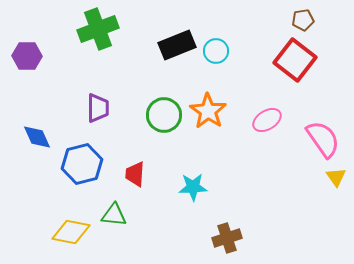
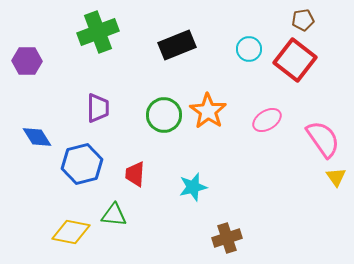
green cross: moved 3 px down
cyan circle: moved 33 px right, 2 px up
purple hexagon: moved 5 px down
blue diamond: rotated 8 degrees counterclockwise
cyan star: rotated 12 degrees counterclockwise
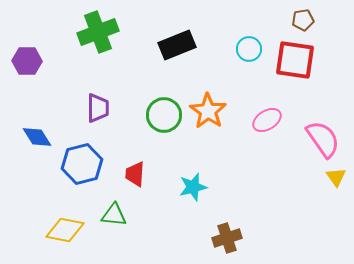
red square: rotated 30 degrees counterclockwise
yellow diamond: moved 6 px left, 2 px up
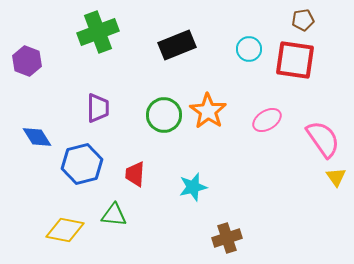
purple hexagon: rotated 20 degrees clockwise
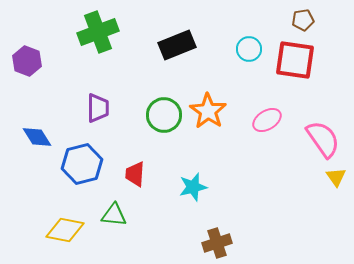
brown cross: moved 10 px left, 5 px down
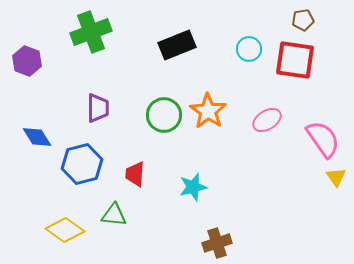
green cross: moved 7 px left
yellow diamond: rotated 24 degrees clockwise
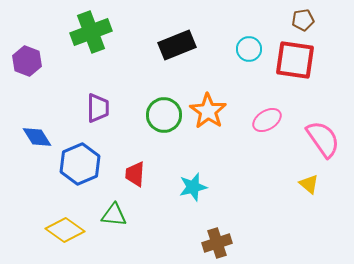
blue hexagon: moved 2 px left; rotated 9 degrees counterclockwise
yellow triangle: moved 27 px left, 7 px down; rotated 15 degrees counterclockwise
